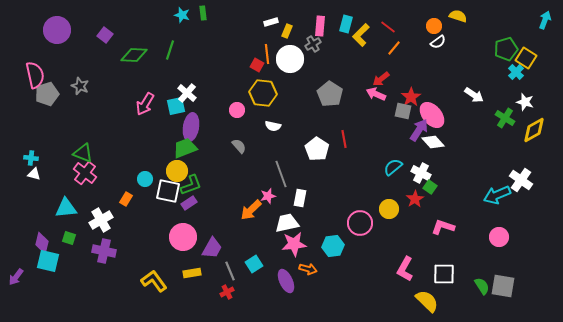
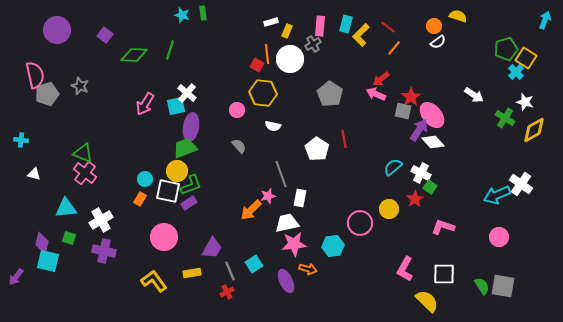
cyan cross at (31, 158): moved 10 px left, 18 px up
white cross at (521, 180): moved 4 px down
orange rectangle at (126, 199): moved 14 px right
pink circle at (183, 237): moved 19 px left
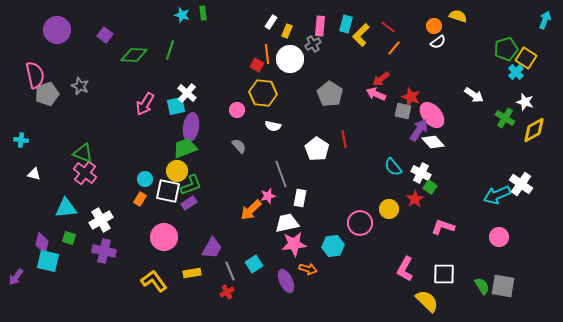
white rectangle at (271, 22): rotated 40 degrees counterclockwise
red star at (411, 97): rotated 18 degrees counterclockwise
cyan semicircle at (393, 167): rotated 90 degrees counterclockwise
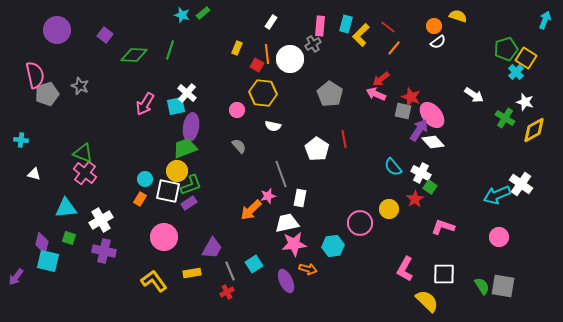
green rectangle at (203, 13): rotated 56 degrees clockwise
yellow rectangle at (287, 31): moved 50 px left, 17 px down
